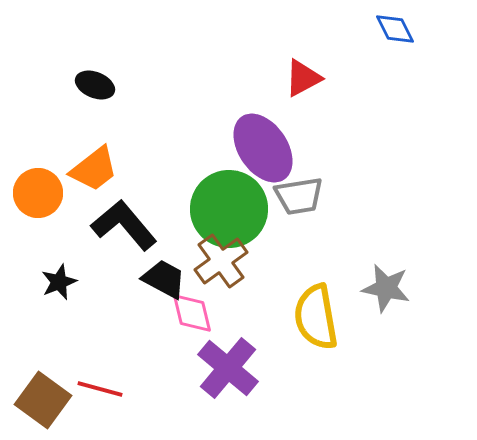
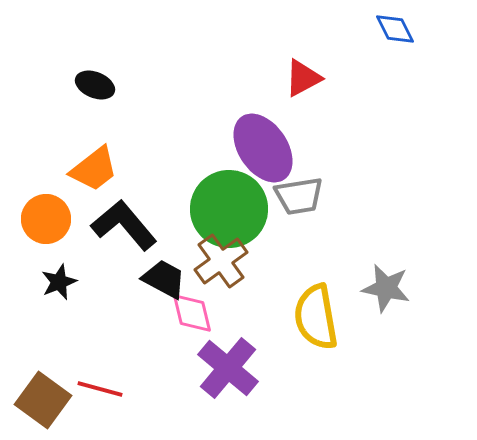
orange circle: moved 8 px right, 26 px down
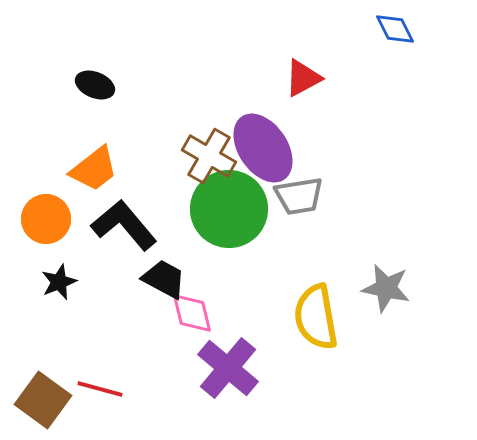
brown cross: moved 12 px left, 105 px up; rotated 24 degrees counterclockwise
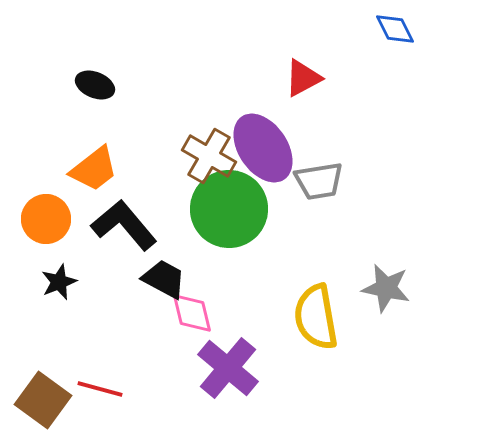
gray trapezoid: moved 20 px right, 15 px up
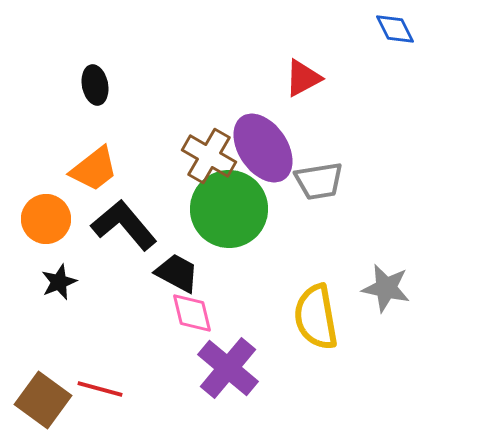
black ellipse: rotated 57 degrees clockwise
black trapezoid: moved 13 px right, 6 px up
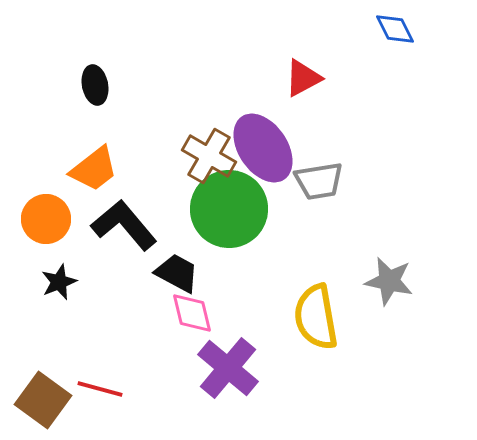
gray star: moved 3 px right, 7 px up
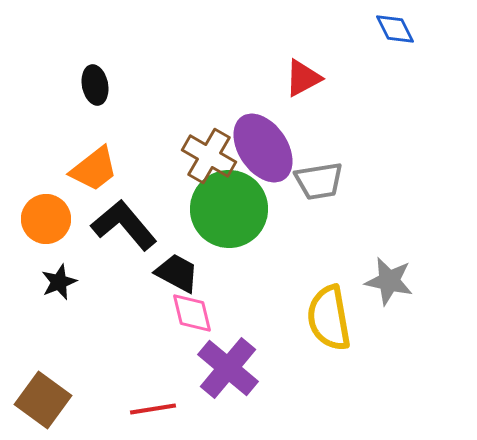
yellow semicircle: moved 13 px right, 1 px down
red line: moved 53 px right, 20 px down; rotated 24 degrees counterclockwise
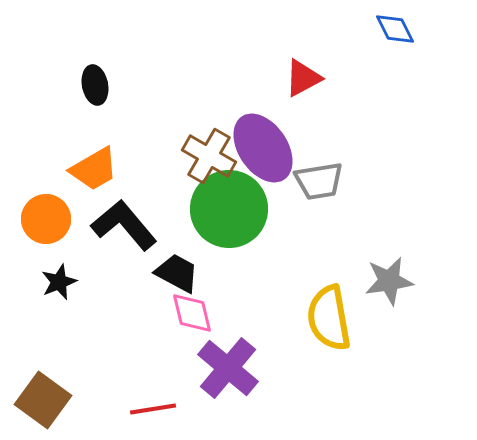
orange trapezoid: rotated 8 degrees clockwise
gray star: rotated 21 degrees counterclockwise
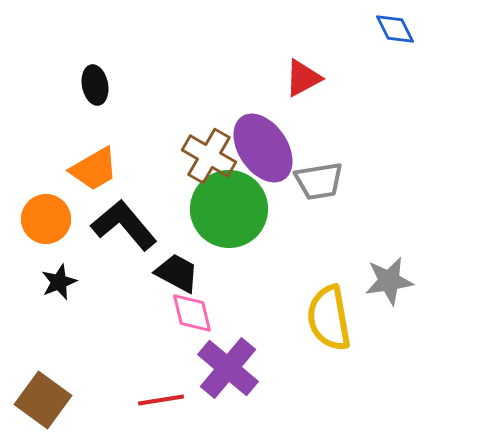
red line: moved 8 px right, 9 px up
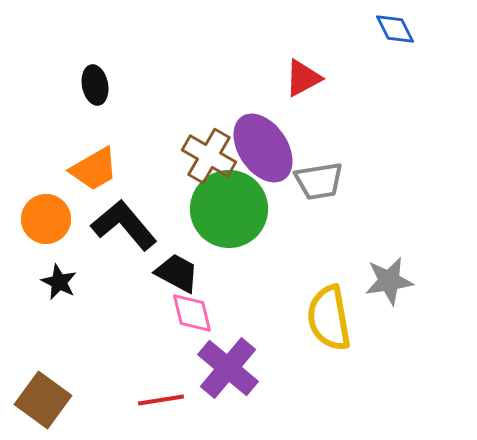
black star: rotated 24 degrees counterclockwise
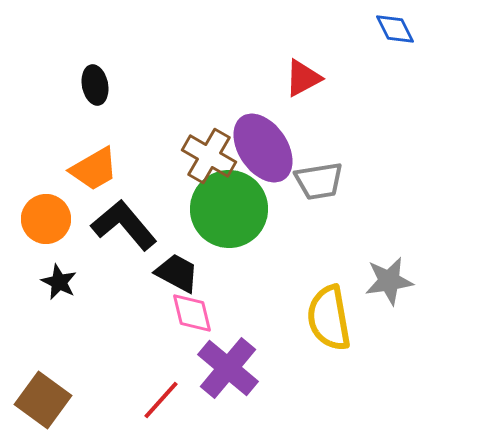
red line: rotated 39 degrees counterclockwise
